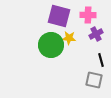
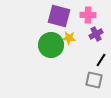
black line: rotated 48 degrees clockwise
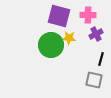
black line: moved 1 px up; rotated 16 degrees counterclockwise
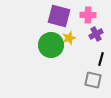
yellow star: rotated 24 degrees counterclockwise
gray square: moved 1 px left
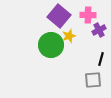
purple square: rotated 25 degrees clockwise
purple cross: moved 3 px right, 4 px up
yellow star: moved 2 px up
gray square: rotated 18 degrees counterclockwise
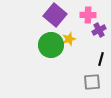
purple square: moved 4 px left, 1 px up
yellow star: moved 3 px down
gray square: moved 1 px left, 2 px down
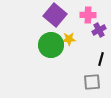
yellow star: rotated 16 degrees clockwise
